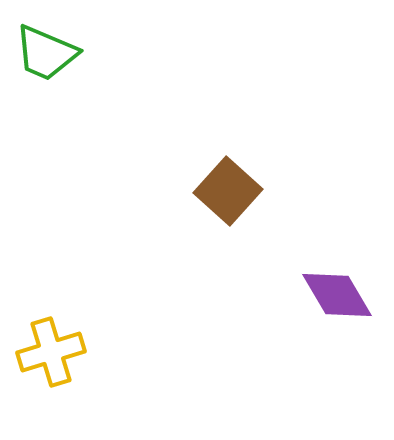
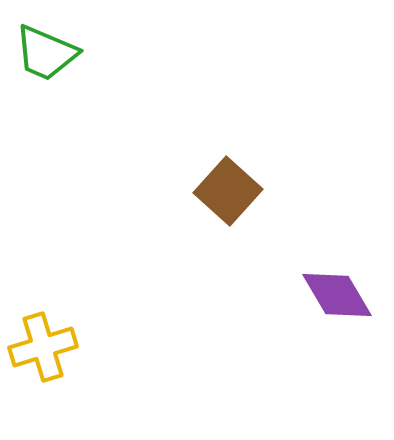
yellow cross: moved 8 px left, 5 px up
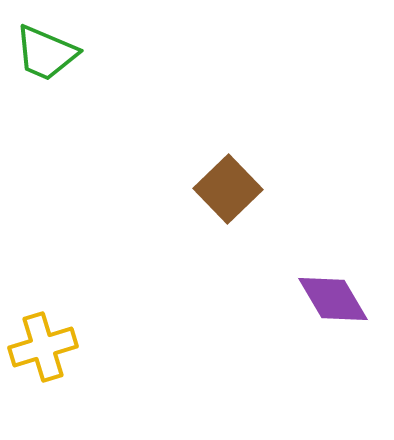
brown square: moved 2 px up; rotated 4 degrees clockwise
purple diamond: moved 4 px left, 4 px down
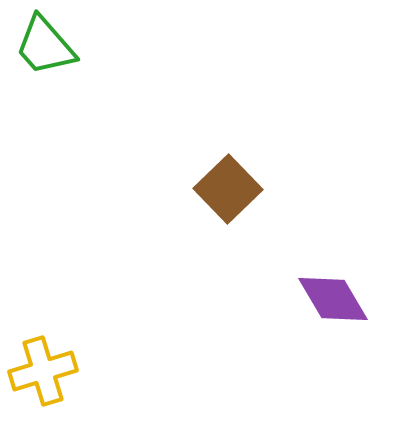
green trapezoid: moved 1 px left, 7 px up; rotated 26 degrees clockwise
yellow cross: moved 24 px down
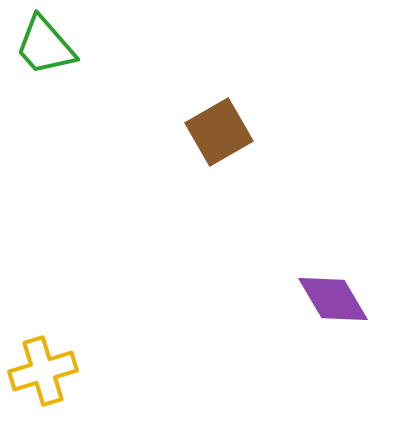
brown square: moved 9 px left, 57 px up; rotated 14 degrees clockwise
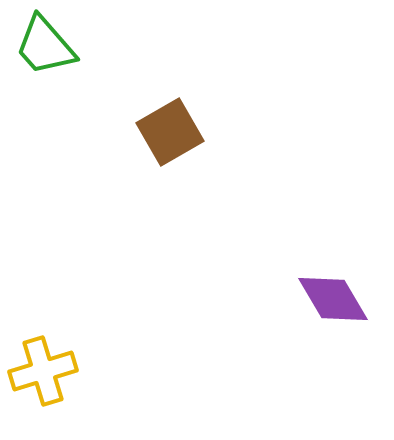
brown square: moved 49 px left
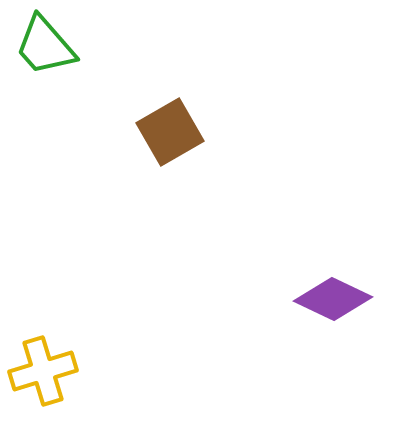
purple diamond: rotated 34 degrees counterclockwise
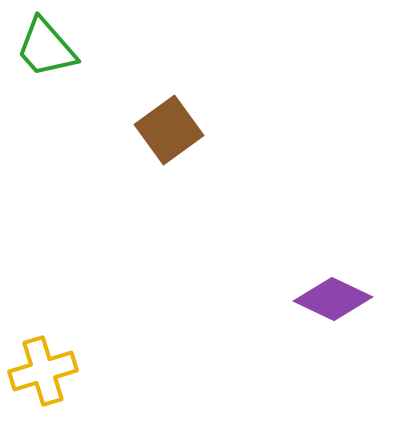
green trapezoid: moved 1 px right, 2 px down
brown square: moved 1 px left, 2 px up; rotated 6 degrees counterclockwise
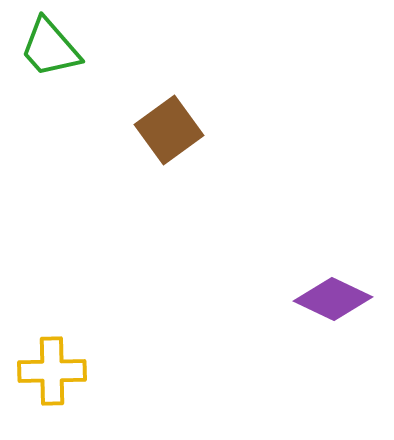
green trapezoid: moved 4 px right
yellow cross: moved 9 px right; rotated 16 degrees clockwise
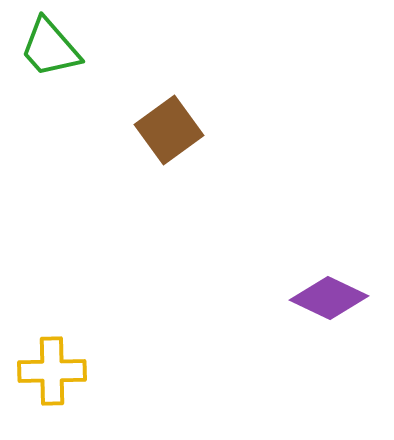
purple diamond: moved 4 px left, 1 px up
